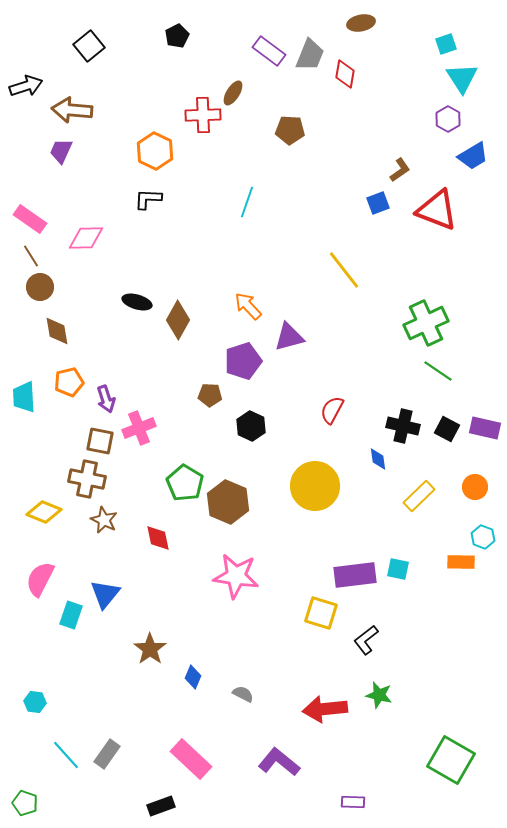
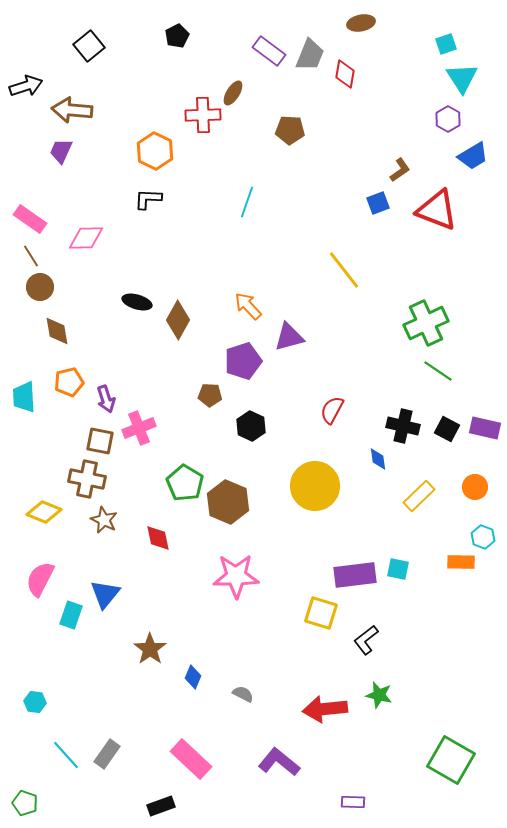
pink star at (236, 576): rotated 9 degrees counterclockwise
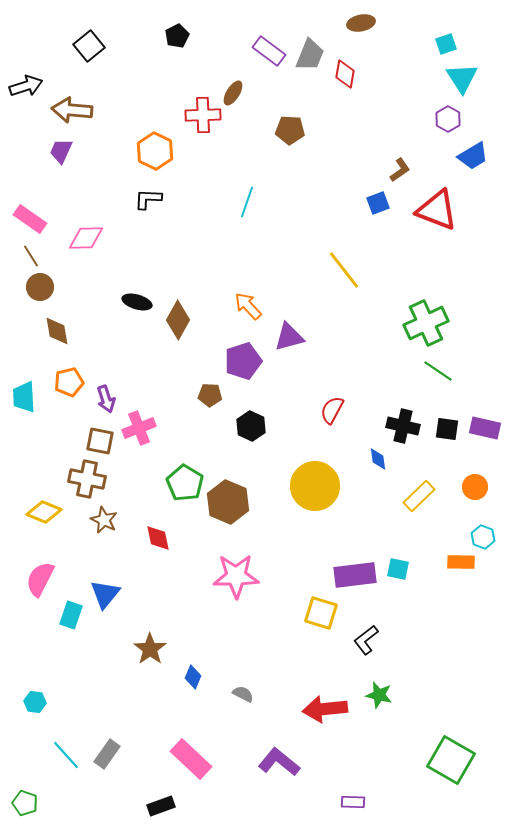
black square at (447, 429): rotated 20 degrees counterclockwise
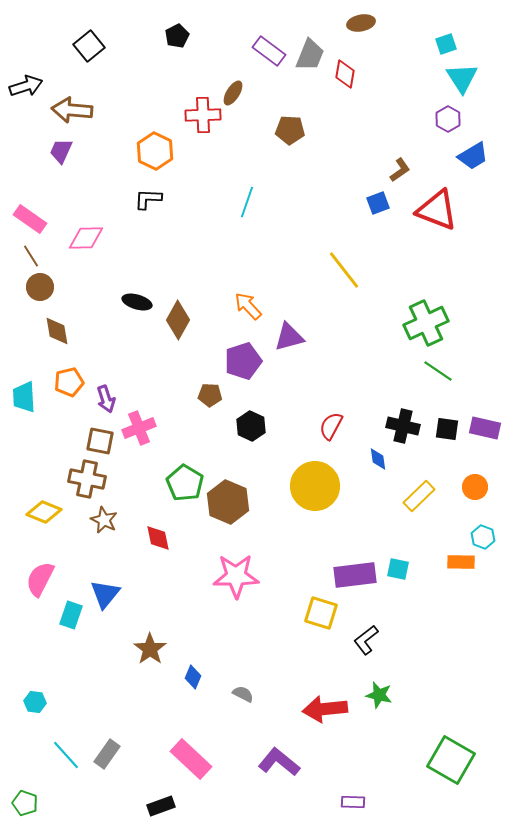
red semicircle at (332, 410): moved 1 px left, 16 px down
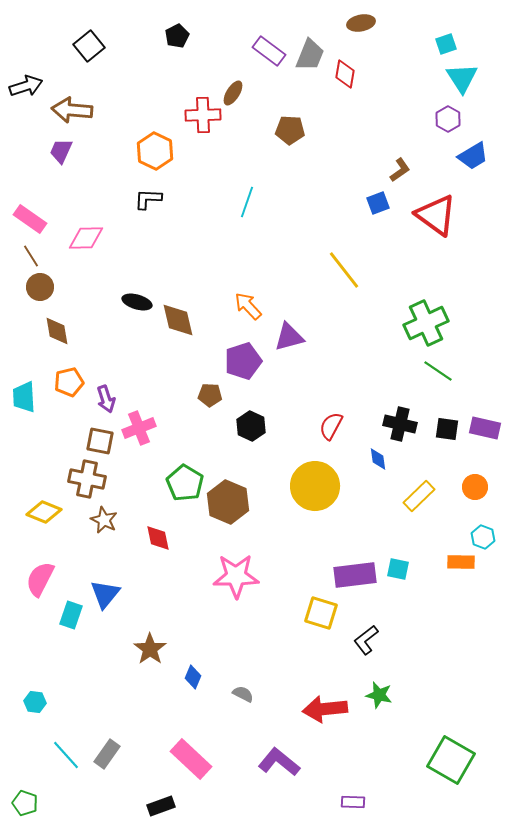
red triangle at (437, 210): moved 1 px left, 5 px down; rotated 15 degrees clockwise
brown diamond at (178, 320): rotated 42 degrees counterclockwise
black cross at (403, 426): moved 3 px left, 2 px up
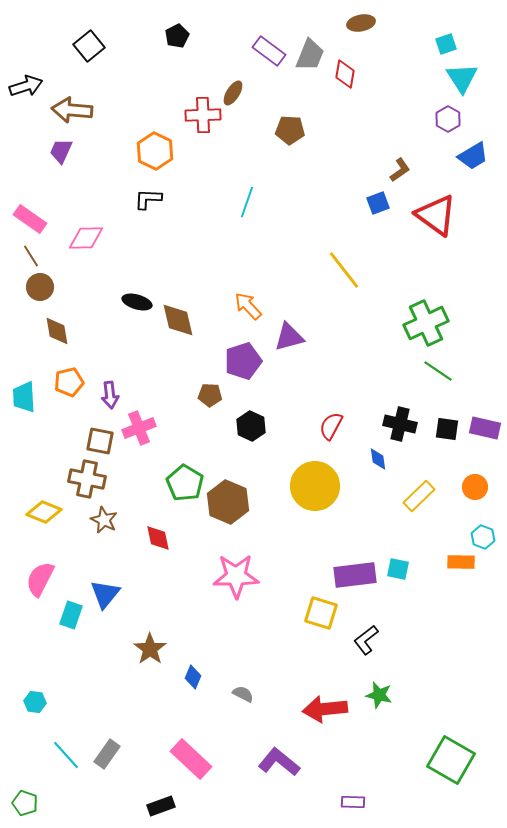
purple arrow at (106, 399): moved 4 px right, 4 px up; rotated 12 degrees clockwise
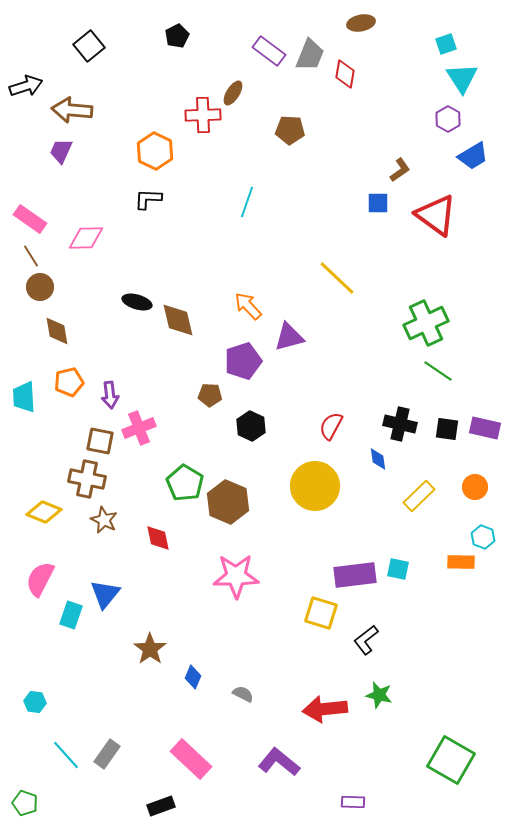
blue square at (378, 203): rotated 20 degrees clockwise
yellow line at (344, 270): moved 7 px left, 8 px down; rotated 9 degrees counterclockwise
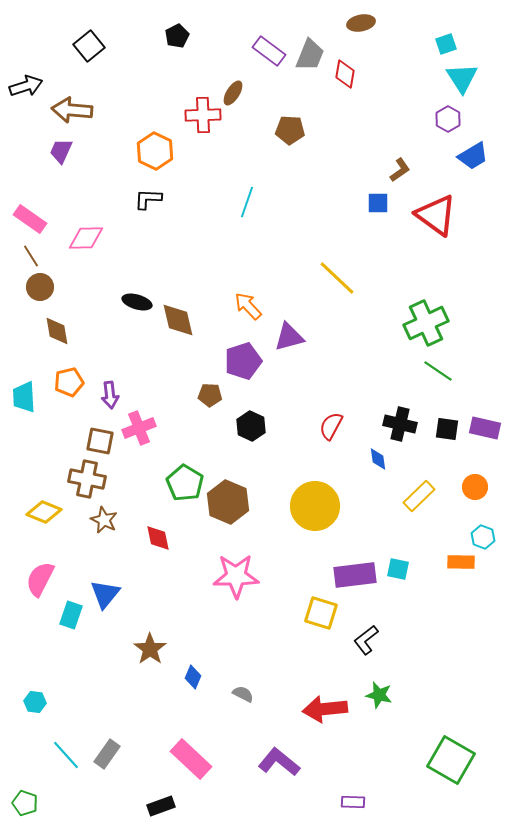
yellow circle at (315, 486): moved 20 px down
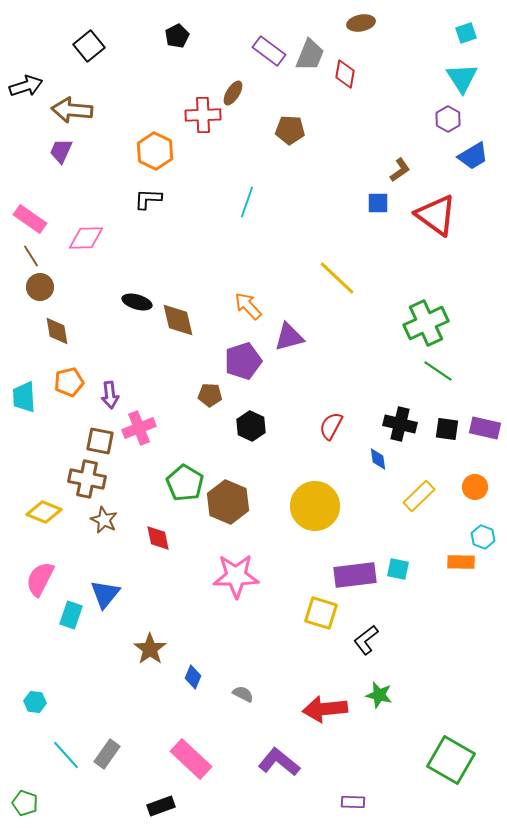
cyan square at (446, 44): moved 20 px right, 11 px up
